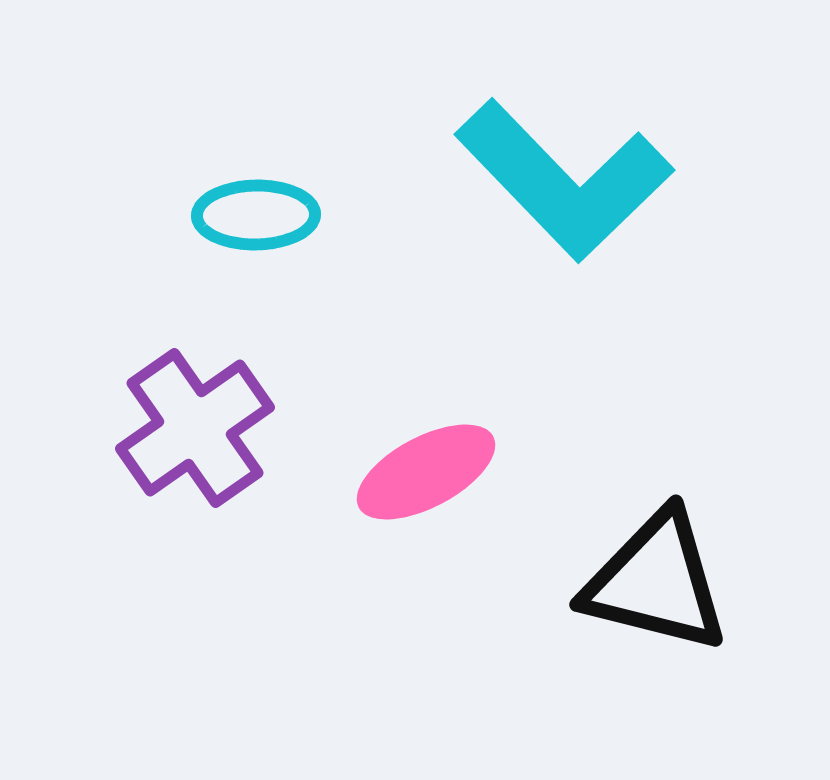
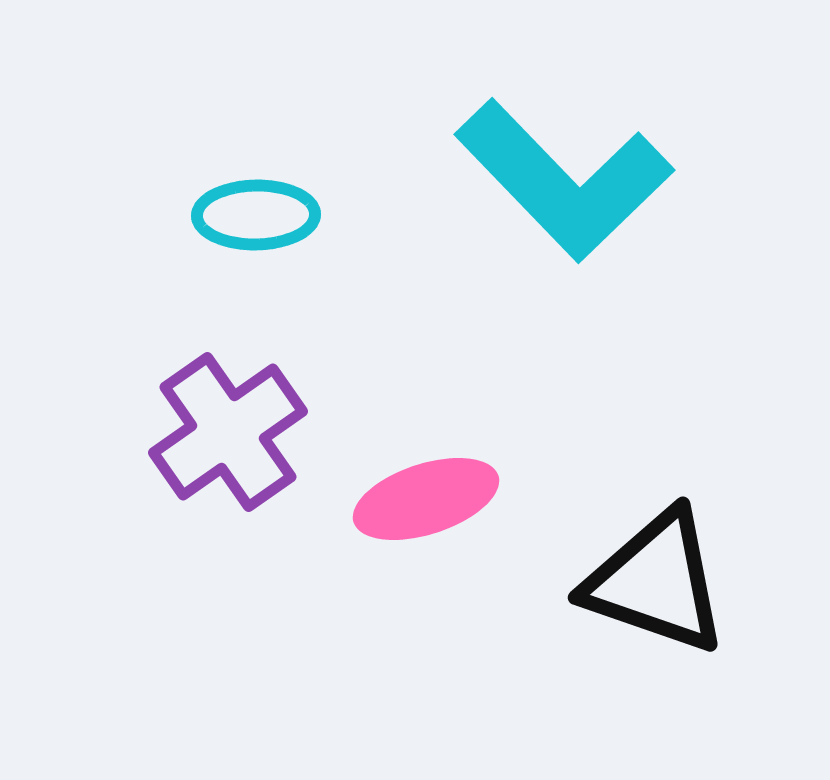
purple cross: moved 33 px right, 4 px down
pink ellipse: moved 27 px down; rotated 10 degrees clockwise
black triangle: rotated 5 degrees clockwise
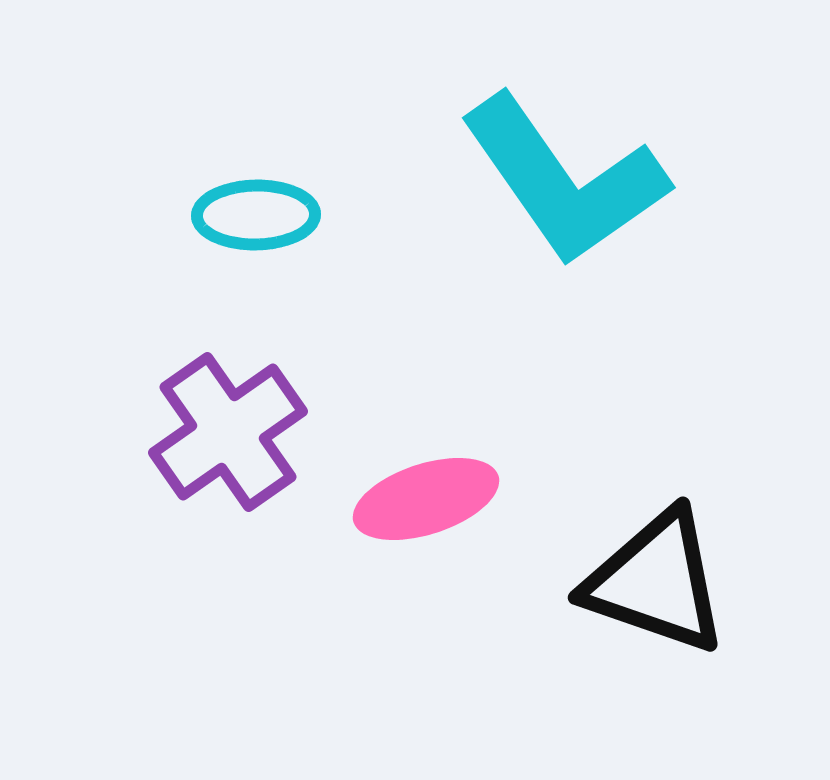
cyan L-shape: rotated 9 degrees clockwise
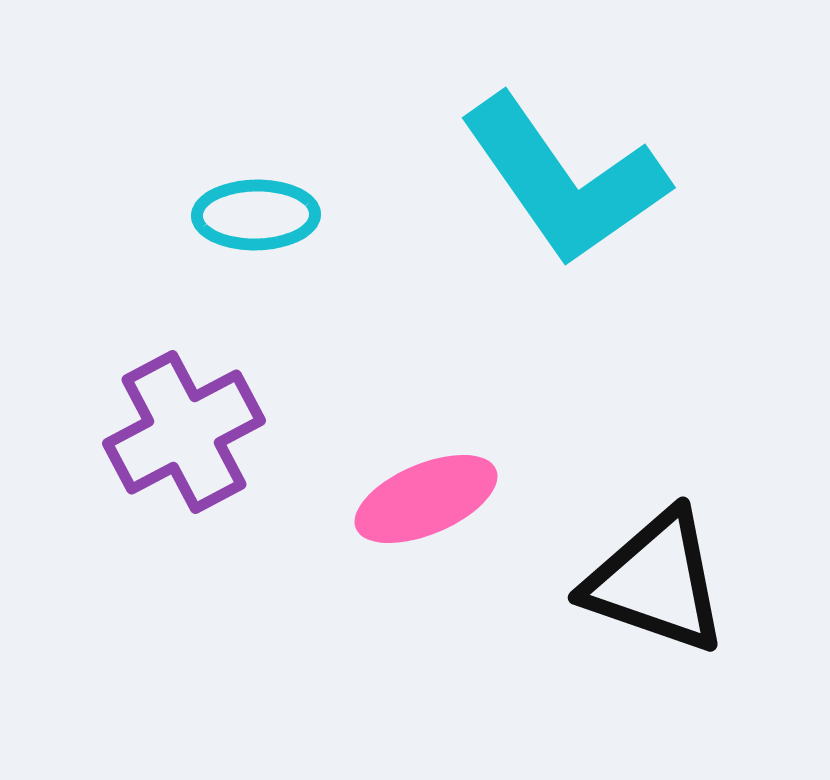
purple cross: moved 44 px left; rotated 7 degrees clockwise
pink ellipse: rotated 5 degrees counterclockwise
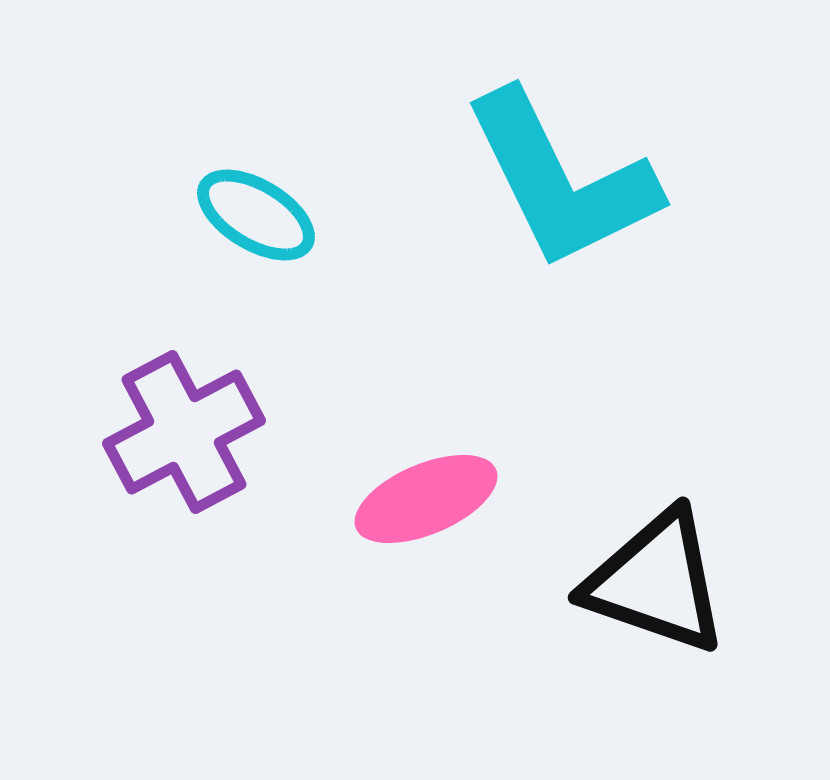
cyan L-shape: moved 3 px left; rotated 9 degrees clockwise
cyan ellipse: rotated 32 degrees clockwise
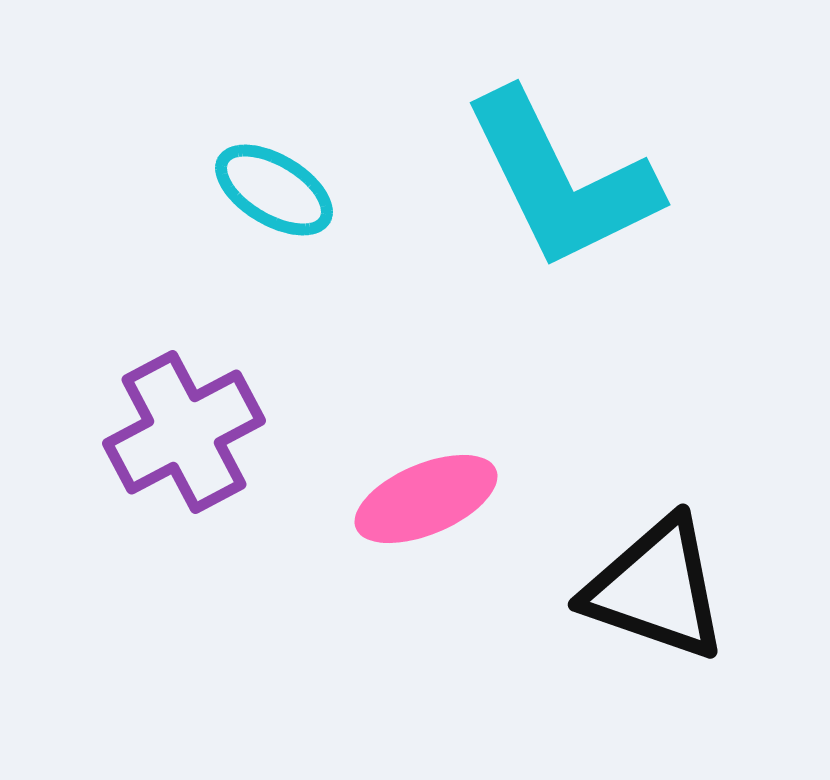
cyan ellipse: moved 18 px right, 25 px up
black triangle: moved 7 px down
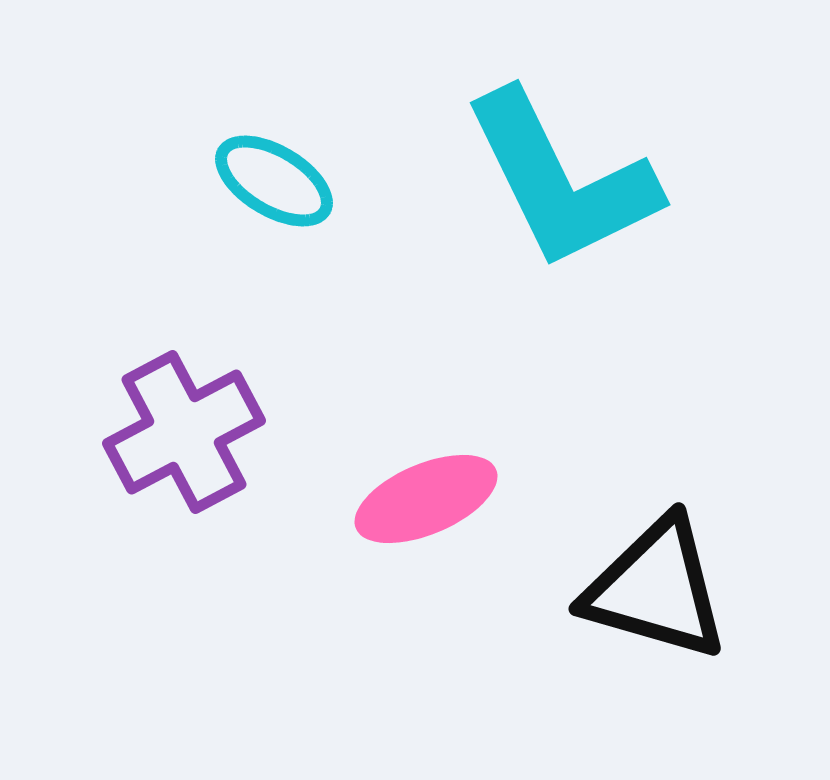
cyan ellipse: moved 9 px up
black triangle: rotated 3 degrees counterclockwise
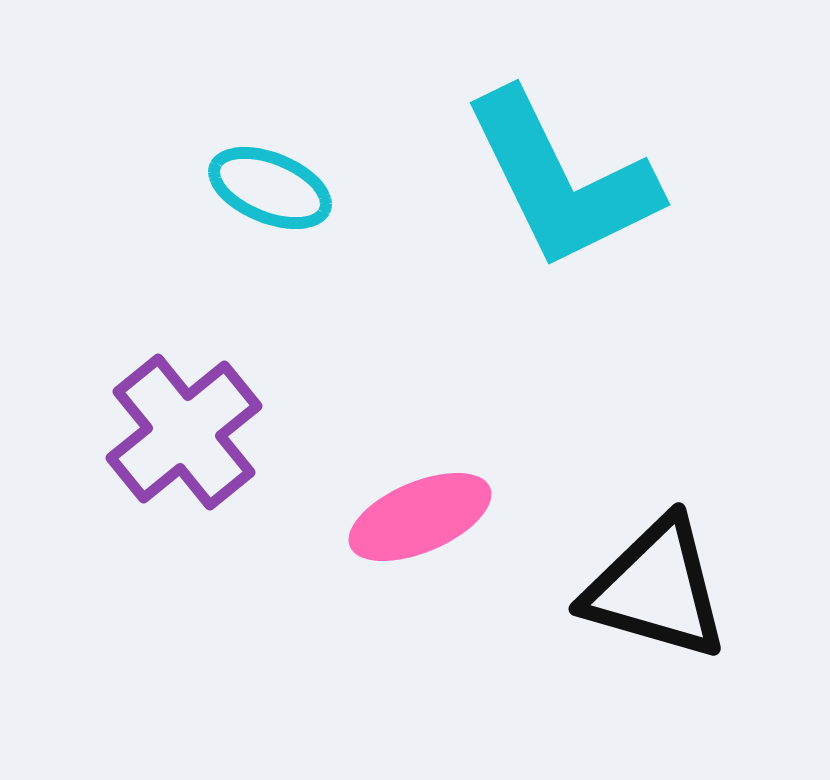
cyan ellipse: moved 4 px left, 7 px down; rotated 9 degrees counterclockwise
purple cross: rotated 11 degrees counterclockwise
pink ellipse: moved 6 px left, 18 px down
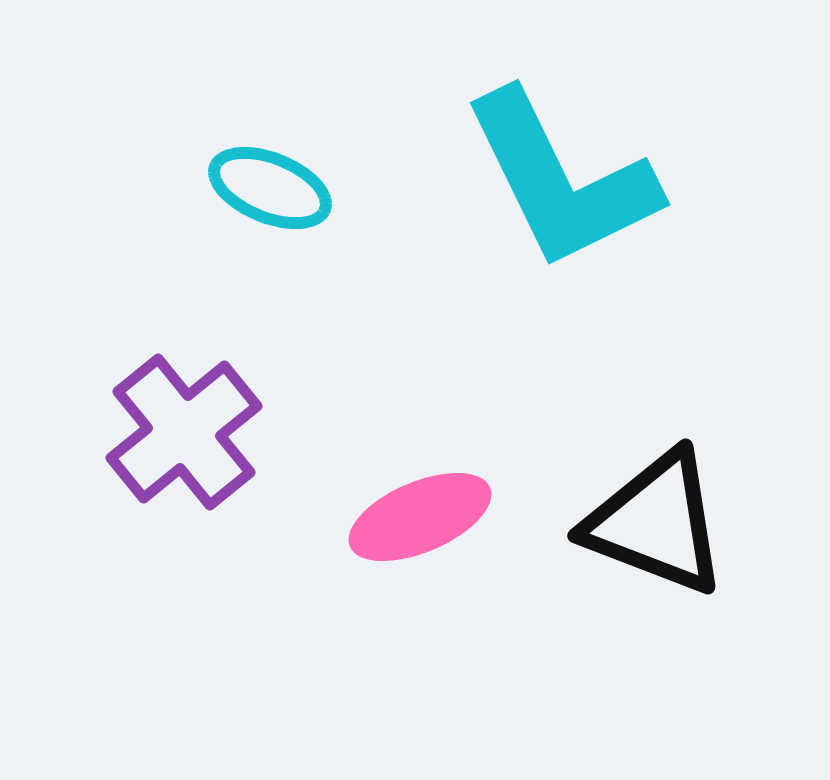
black triangle: moved 66 px up; rotated 5 degrees clockwise
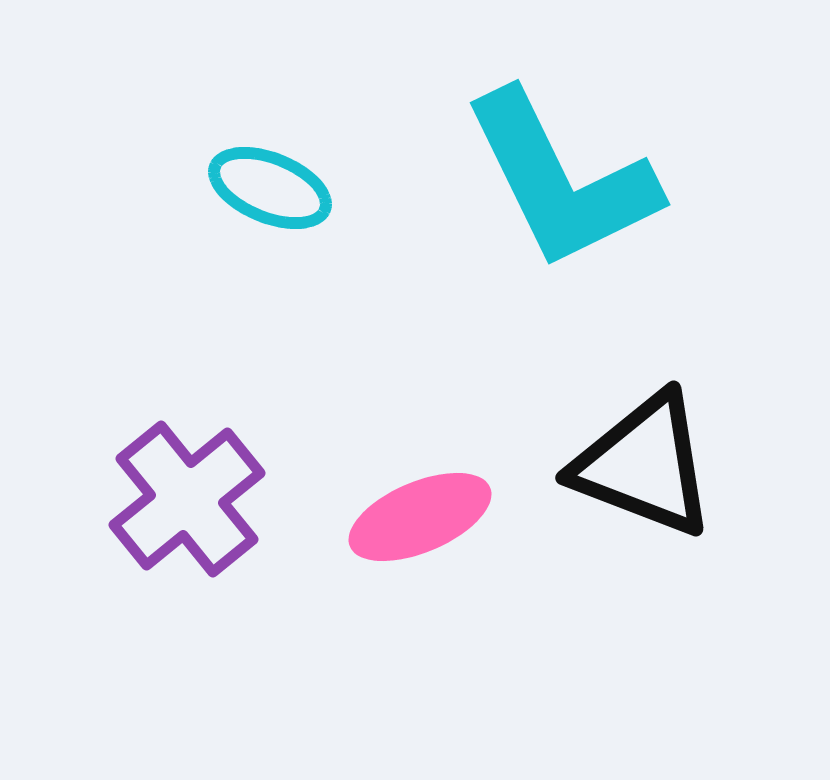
purple cross: moved 3 px right, 67 px down
black triangle: moved 12 px left, 58 px up
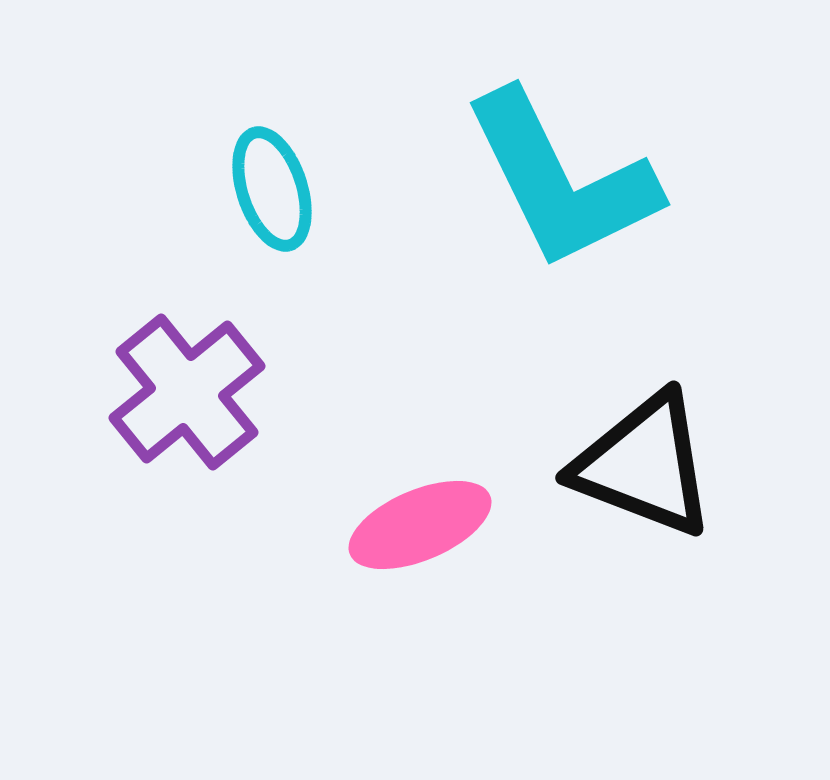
cyan ellipse: moved 2 px right, 1 px down; rotated 50 degrees clockwise
purple cross: moved 107 px up
pink ellipse: moved 8 px down
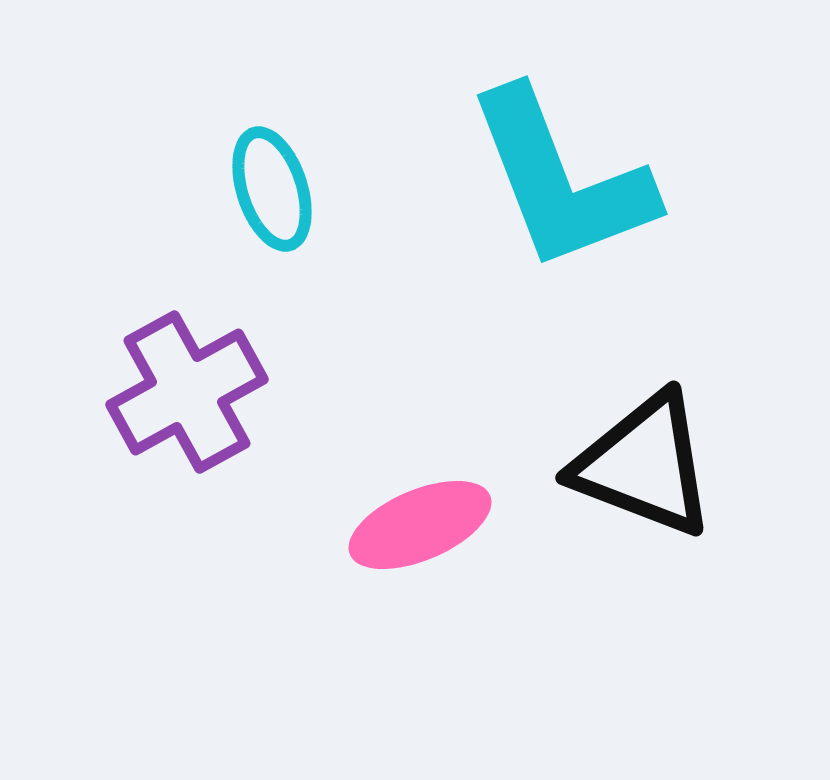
cyan L-shape: rotated 5 degrees clockwise
purple cross: rotated 10 degrees clockwise
